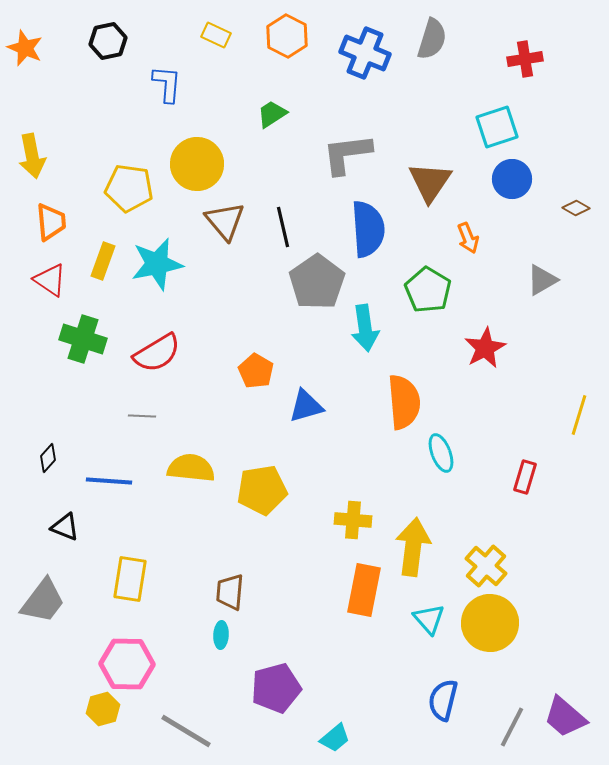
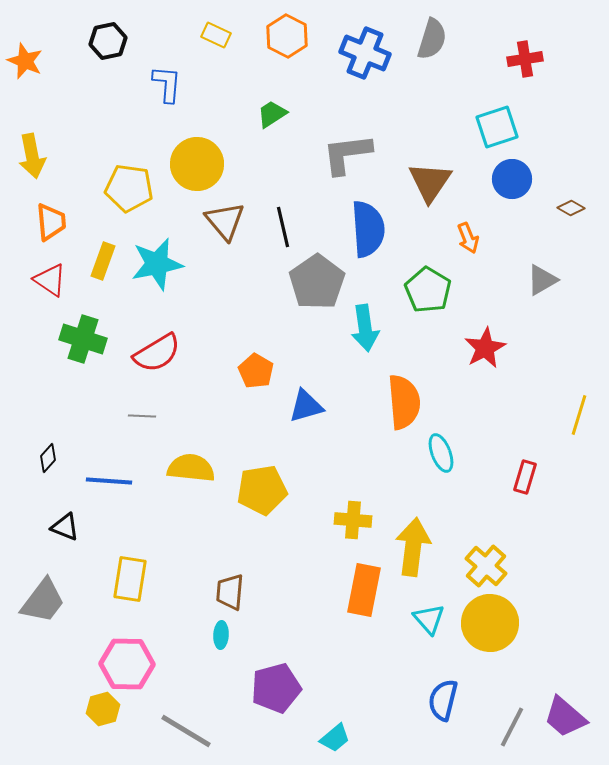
orange star at (25, 48): moved 13 px down
brown diamond at (576, 208): moved 5 px left
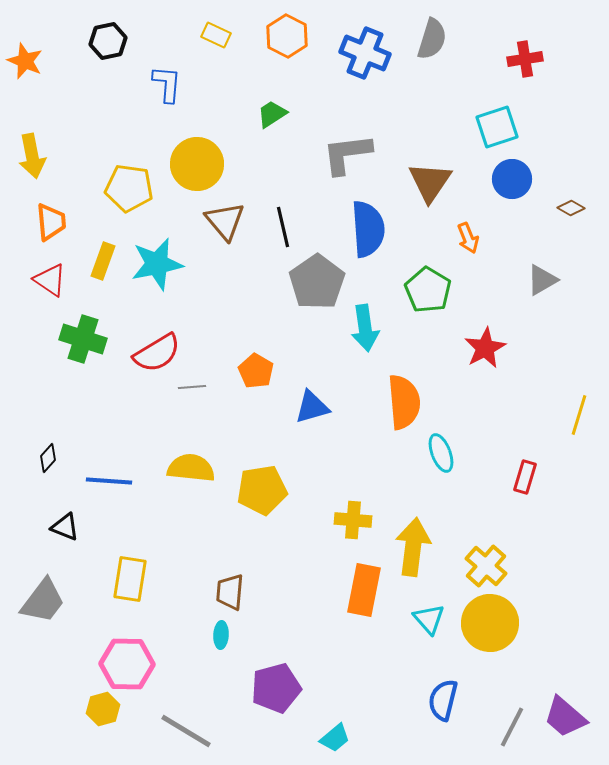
blue triangle at (306, 406): moved 6 px right, 1 px down
gray line at (142, 416): moved 50 px right, 29 px up; rotated 8 degrees counterclockwise
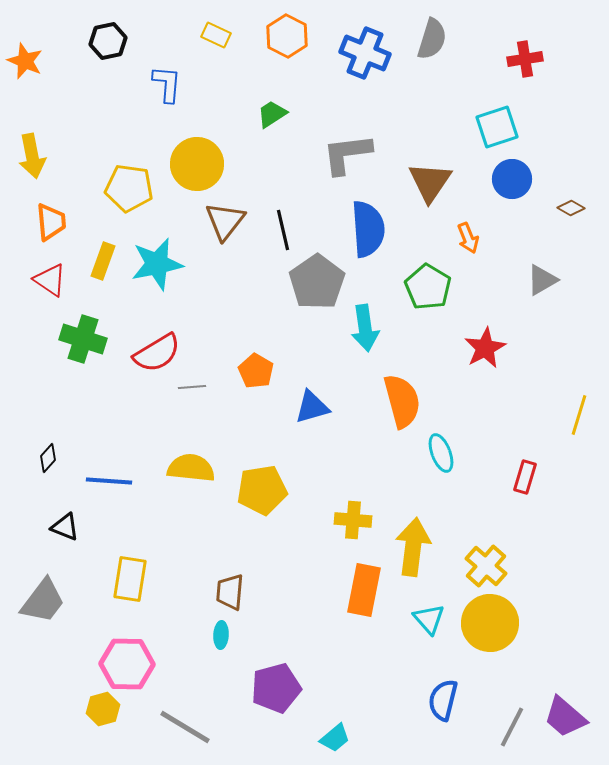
brown triangle at (225, 221): rotated 18 degrees clockwise
black line at (283, 227): moved 3 px down
green pentagon at (428, 290): moved 3 px up
orange semicircle at (404, 402): moved 2 px left, 1 px up; rotated 10 degrees counterclockwise
gray line at (186, 731): moved 1 px left, 4 px up
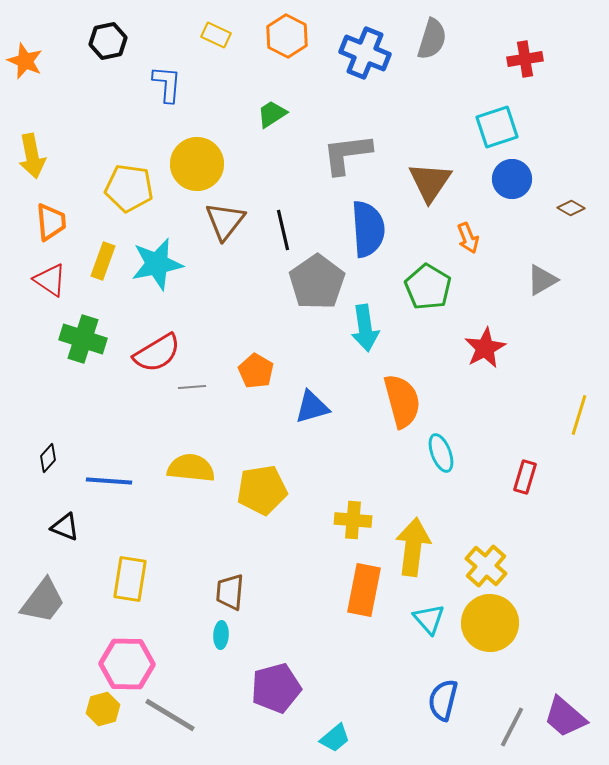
gray line at (185, 727): moved 15 px left, 12 px up
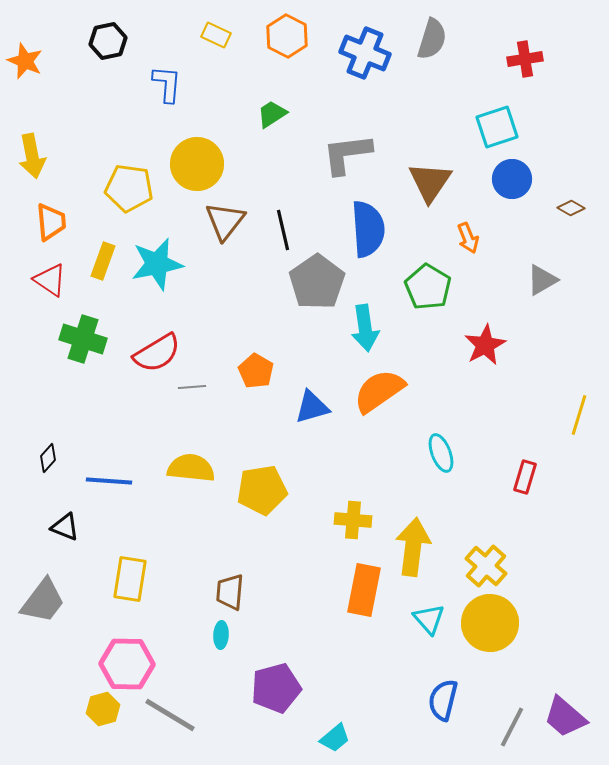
red star at (485, 348): moved 3 px up
orange semicircle at (402, 401): moved 23 px left, 10 px up; rotated 110 degrees counterclockwise
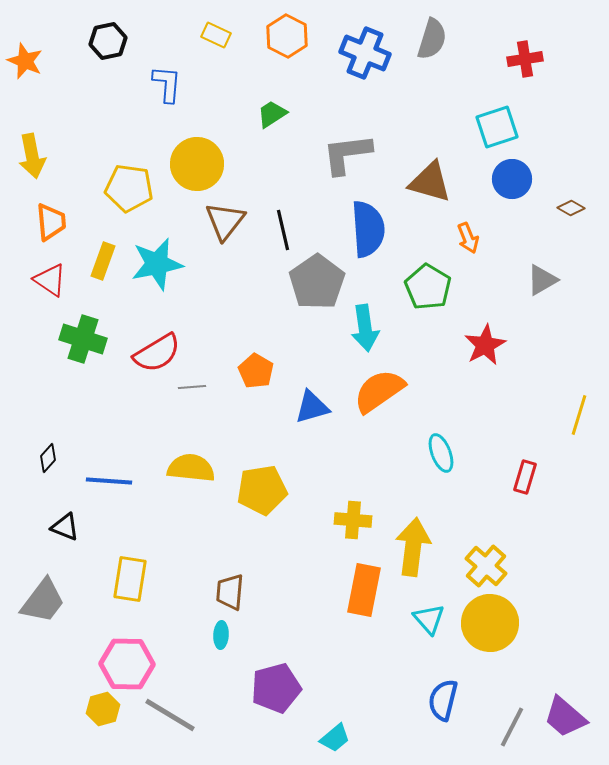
brown triangle at (430, 182): rotated 48 degrees counterclockwise
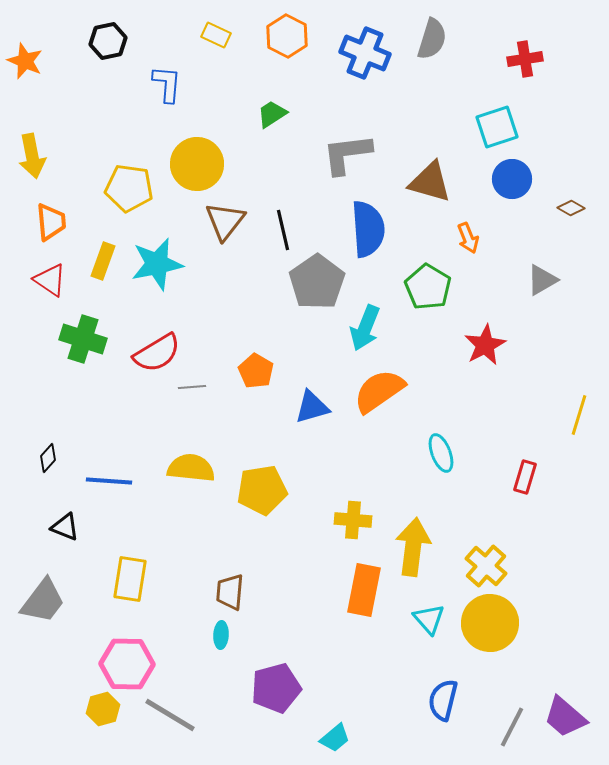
cyan arrow at (365, 328): rotated 30 degrees clockwise
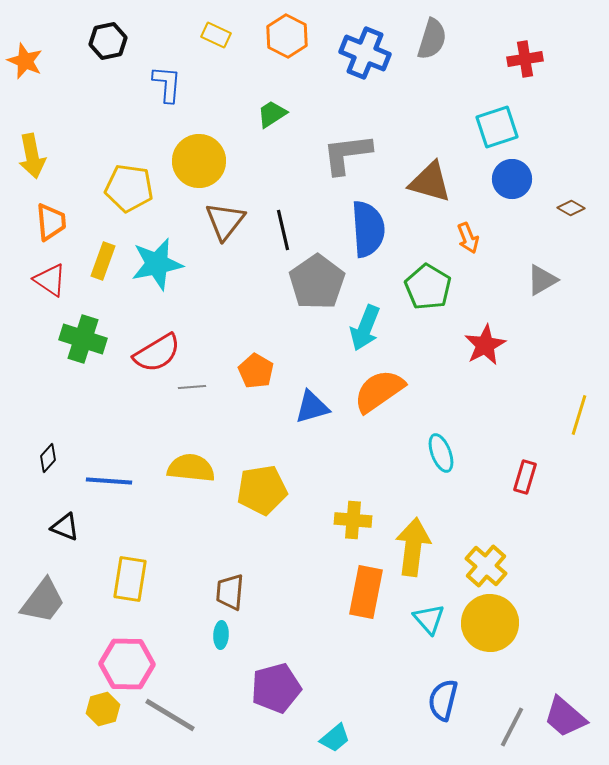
yellow circle at (197, 164): moved 2 px right, 3 px up
orange rectangle at (364, 590): moved 2 px right, 2 px down
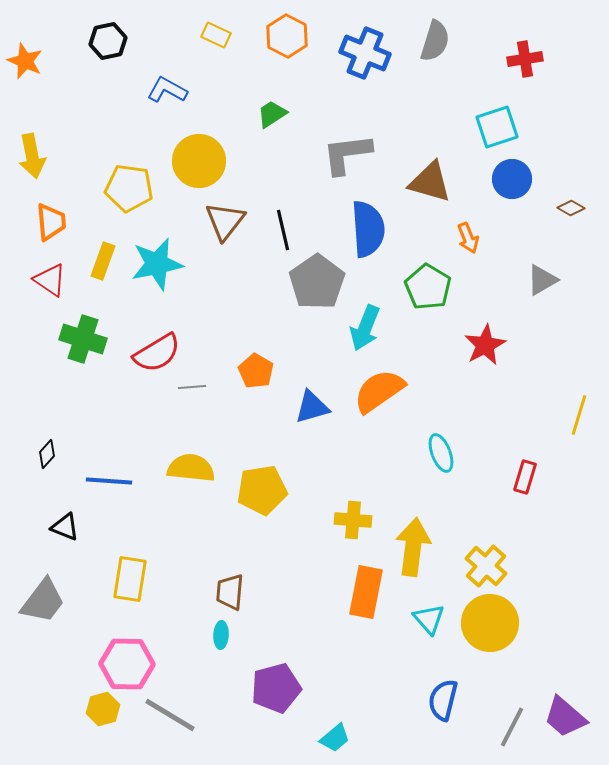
gray semicircle at (432, 39): moved 3 px right, 2 px down
blue L-shape at (167, 84): moved 6 px down; rotated 66 degrees counterclockwise
black diamond at (48, 458): moved 1 px left, 4 px up
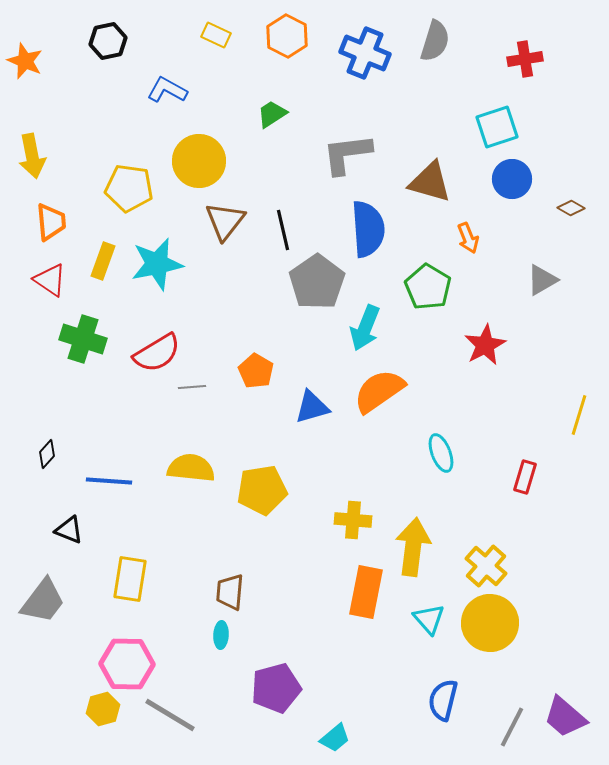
black triangle at (65, 527): moved 4 px right, 3 px down
